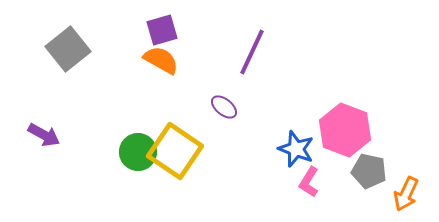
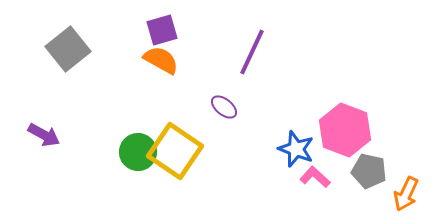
pink L-shape: moved 6 px right, 5 px up; rotated 100 degrees clockwise
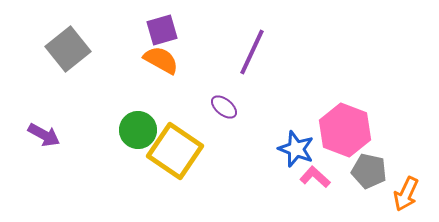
green circle: moved 22 px up
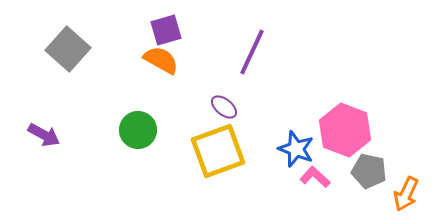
purple square: moved 4 px right
gray square: rotated 9 degrees counterclockwise
yellow square: moved 43 px right; rotated 36 degrees clockwise
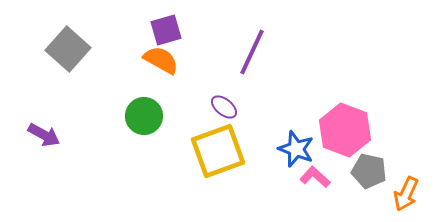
green circle: moved 6 px right, 14 px up
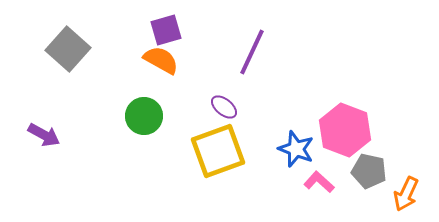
pink L-shape: moved 4 px right, 5 px down
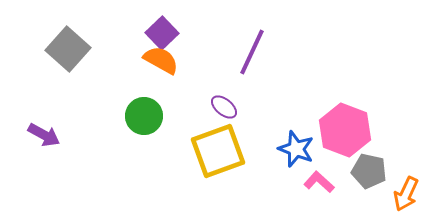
purple square: moved 4 px left, 3 px down; rotated 28 degrees counterclockwise
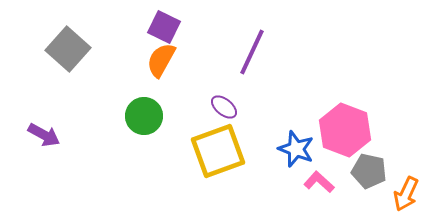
purple square: moved 2 px right, 6 px up; rotated 20 degrees counterclockwise
orange semicircle: rotated 90 degrees counterclockwise
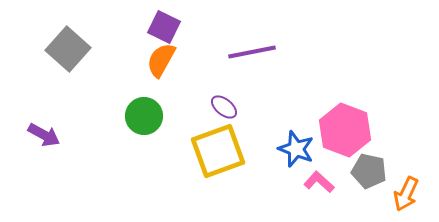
purple line: rotated 54 degrees clockwise
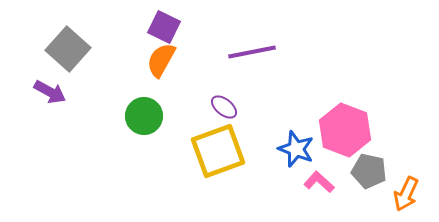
purple arrow: moved 6 px right, 43 px up
